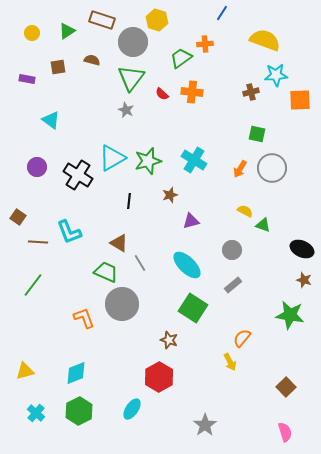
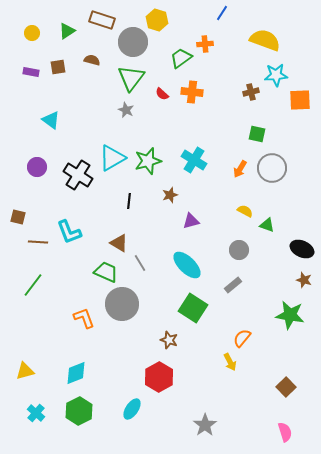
purple rectangle at (27, 79): moved 4 px right, 7 px up
brown square at (18, 217): rotated 21 degrees counterclockwise
green triangle at (263, 225): moved 4 px right
gray circle at (232, 250): moved 7 px right
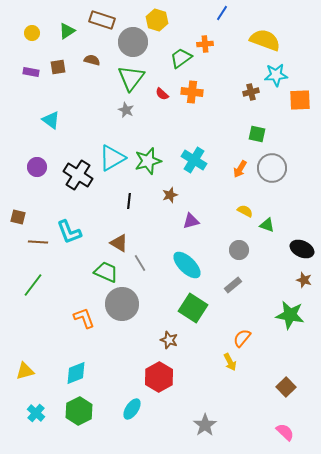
pink semicircle at (285, 432): rotated 30 degrees counterclockwise
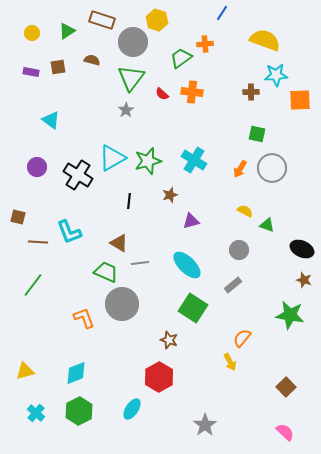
brown cross at (251, 92): rotated 14 degrees clockwise
gray star at (126, 110): rotated 14 degrees clockwise
gray line at (140, 263): rotated 66 degrees counterclockwise
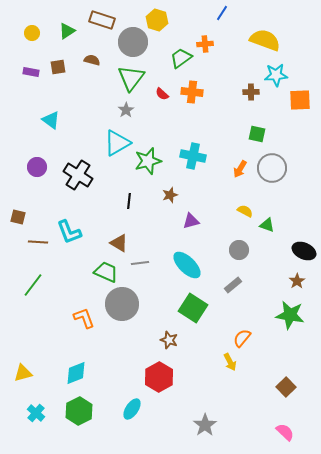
cyan triangle at (112, 158): moved 5 px right, 15 px up
cyan cross at (194, 160): moved 1 px left, 4 px up; rotated 20 degrees counterclockwise
black ellipse at (302, 249): moved 2 px right, 2 px down
brown star at (304, 280): moved 7 px left, 1 px down; rotated 21 degrees clockwise
yellow triangle at (25, 371): moved 2 px left, 2 px down
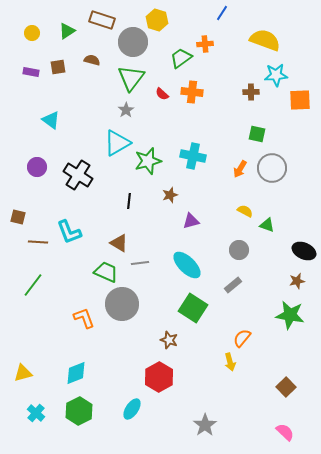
brown star at (297, 281): rotated 21 degrees clockwise
yellow arrow at (230, 362): rotated 12 degrees clockwise
